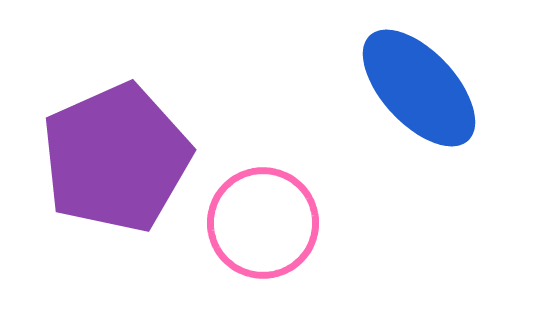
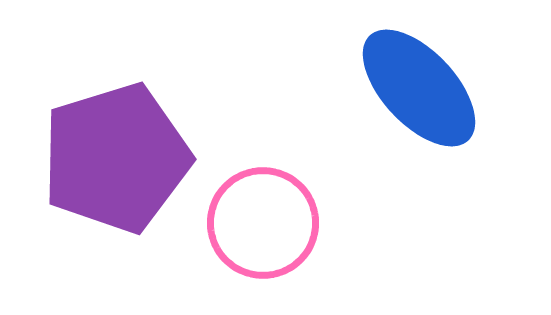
purple pentagon: rotated 7 degrees clockwise
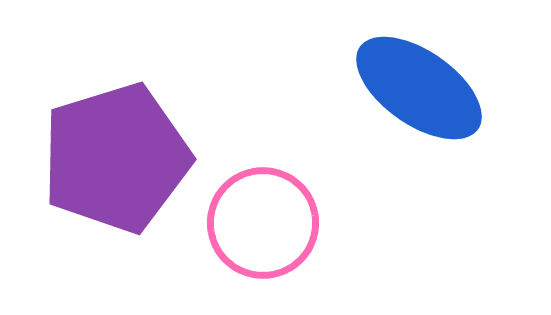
blue ellipse: rotated 12 degrees counterclockwise
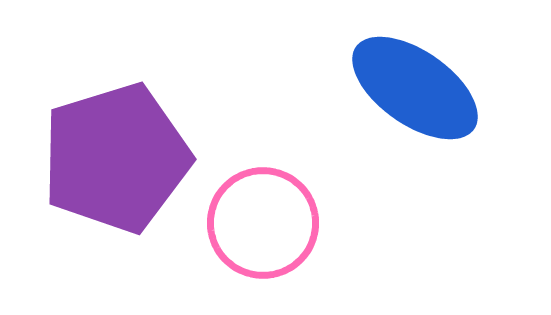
blue ellipse: moved 4 px left
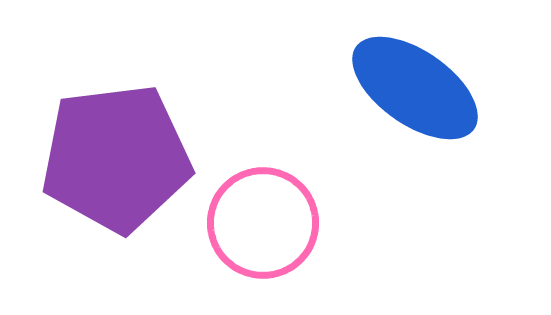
purple pentagon: rotated 10 degrees clockwise
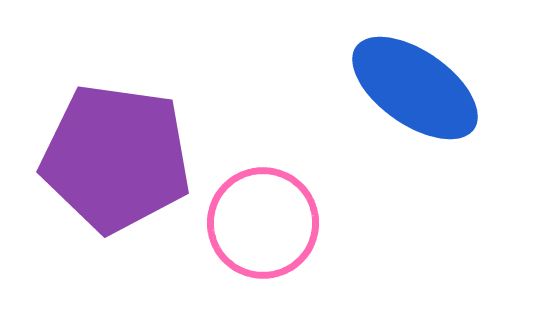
purple pentagon: rotated 15 degrees clockwise
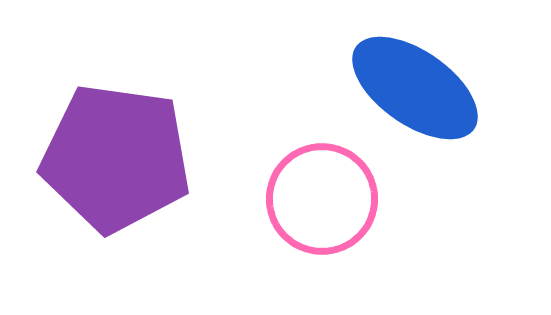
pink circle: moved 59 px right, 24 px up
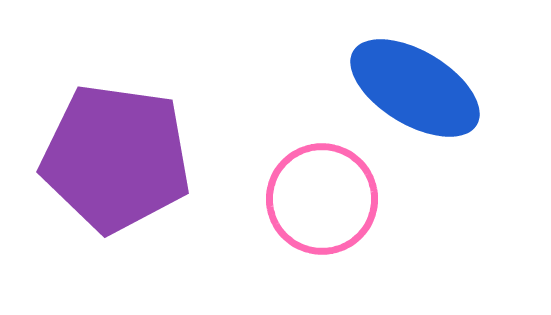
blue ellipse: rotated 4 degrees counterclockwise
